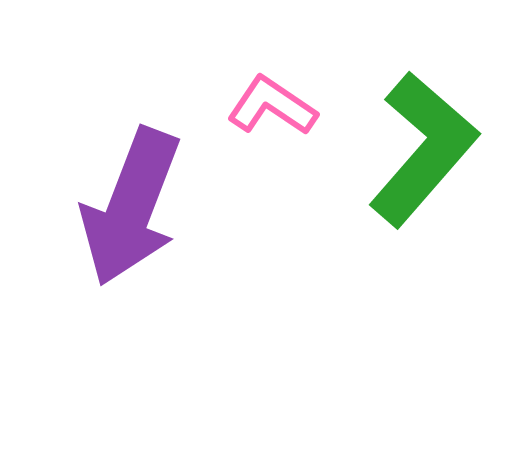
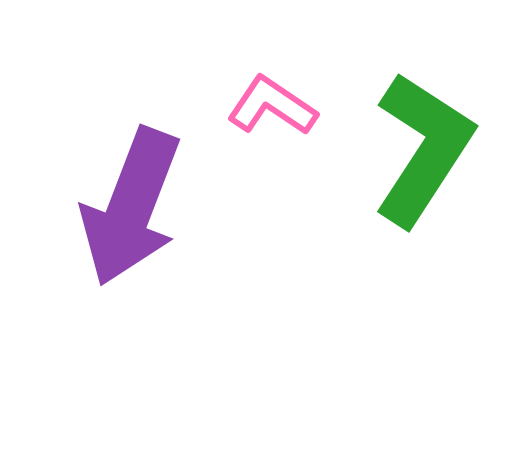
green L-shape: rotated 8 degrees counterclockwise
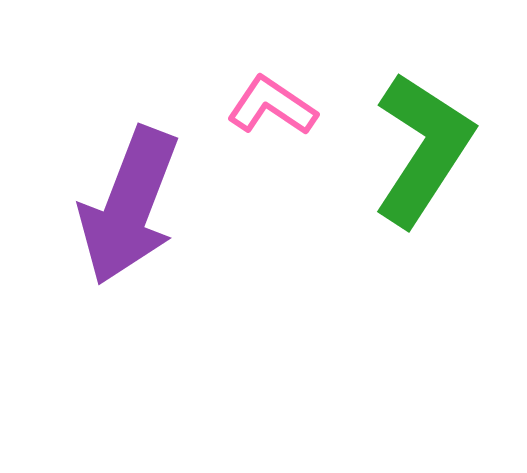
purple arrow: moved 2 px left, 1 px up
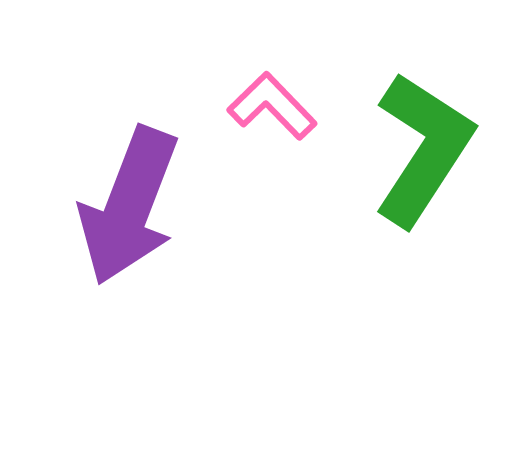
pink L-shape: rotated 12 degrees clockwise
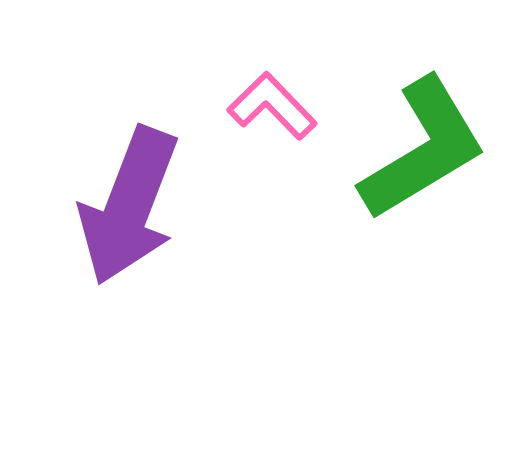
green L-shape: rotated 26 degrees clockwise
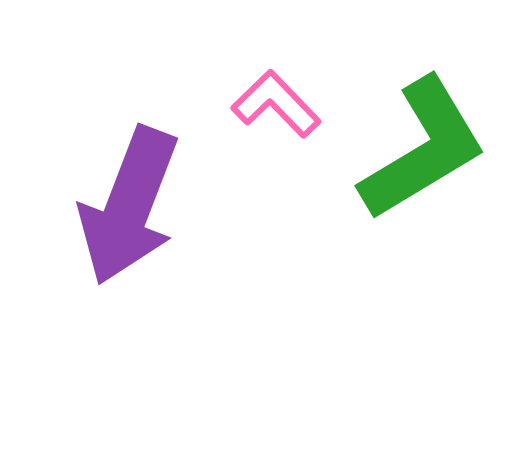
pink L-shape: moved 4 px right, 2 px up
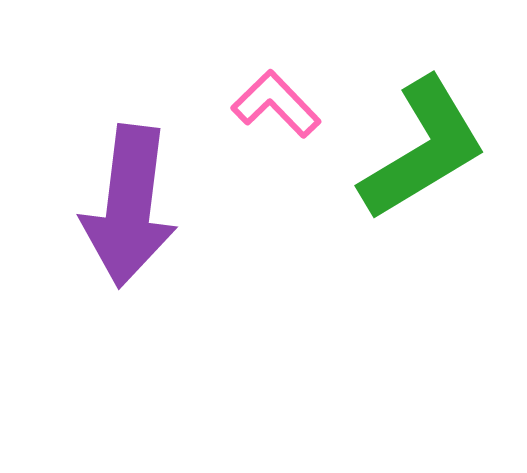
purple arrow: rotated 14 degrees counterclockwise
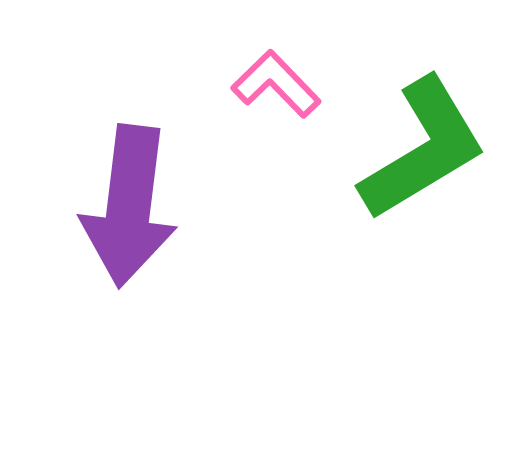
pink L-shape: moved 20 px up
